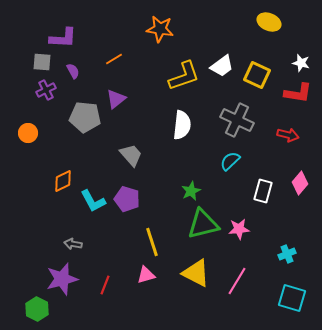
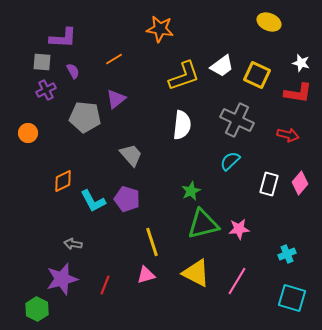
white rectangle: moved 6 px right, 7 px up
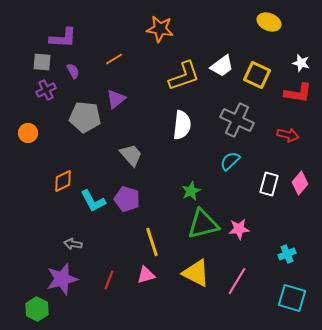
red line: moved 4 px right, 5 px up
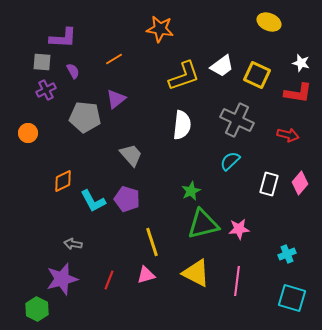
pink line: rotated 24 degrees counterclockwise
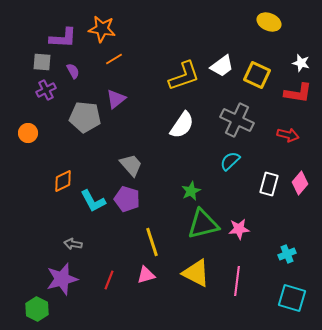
orange star: moved 58 px left
white semicircle: rotated 28 degrees clockwise
gray trapezoid: moved 10 px down
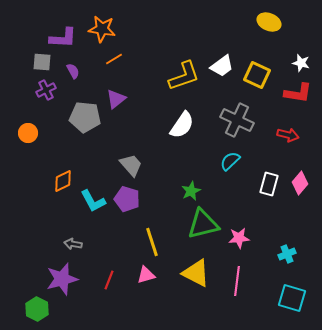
pink star: moved 9 px down
